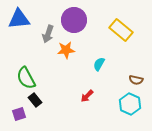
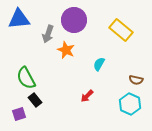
orange star: rotated 30 degrees clockwise
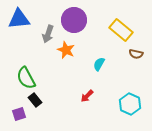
brown semicircle: moved 26 px up
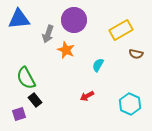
yellow rectangle: rotated 70 degrees counterclockwise
cyan semicircle: moved 1 px left, 1 px down
red arrow: rotated 16 degrees clockwise
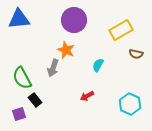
gray arrow: moved 5 px right, 34 px down
green semicircle: moved 4 px left
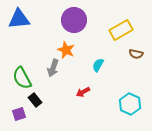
red arrow: moved 4 px left, 4 px up
